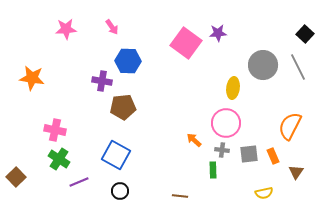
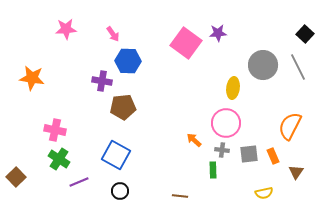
pink arrow: moved 1 px right, 7 px down
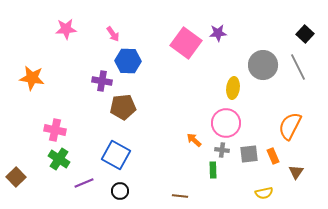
purple line: moved 5 px right, 1 px down
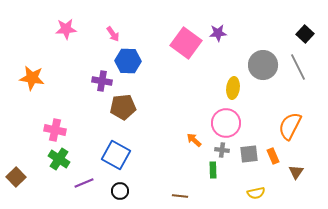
yellow semicircle: moved 8 px left
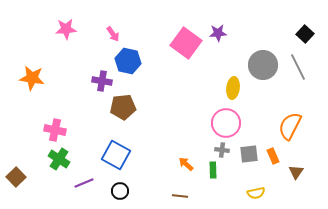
blue hexagon: rotated 10 degrees clockwise
orange arrow: moved 8 px left, 24 px down
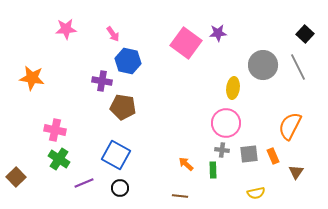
brown pentagon: rotated 15 degrees clockwise
black circle: moved 3 px up
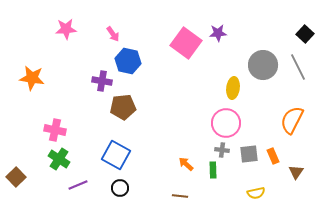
brown pentagon: rotated 15 degrees counterclockwise
orange semicircle: moved 2 px right, 6 px up
purple line: moved 6 px left, 2 px down
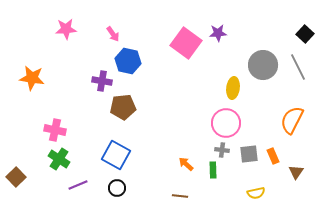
black circle: moved 3 px left
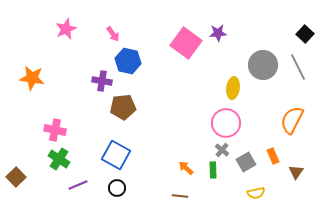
pink star: rotated 20 degrees counterclockwise
gray cross: rotated 32 degrees clockwise
gray square: moved 3 px left, 8 px down; rotated 24 degrees counterclockwise
orange arrow: moved 4 px down
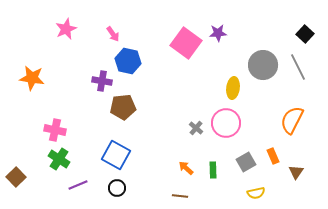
gray cross: moved 26 px left, 22 px up
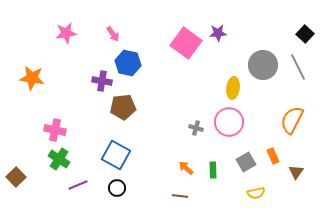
pink star: moved 4 px down; rotated 15 degrees clockwise
blue hexagon: moved 2 px down
pink circle: moved 3 px right, 1 px up
gray cross: rotated 24 degrees counterclockwise
